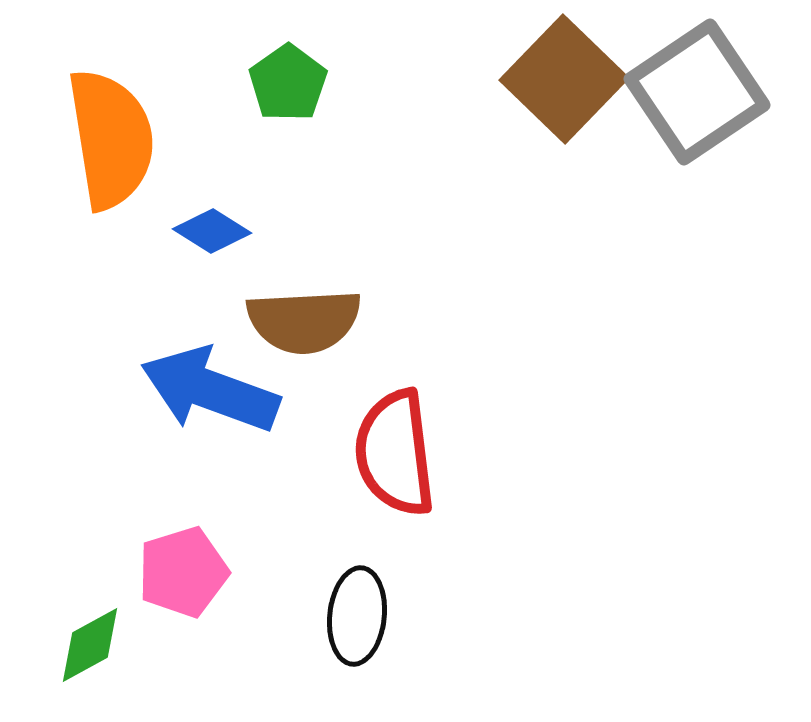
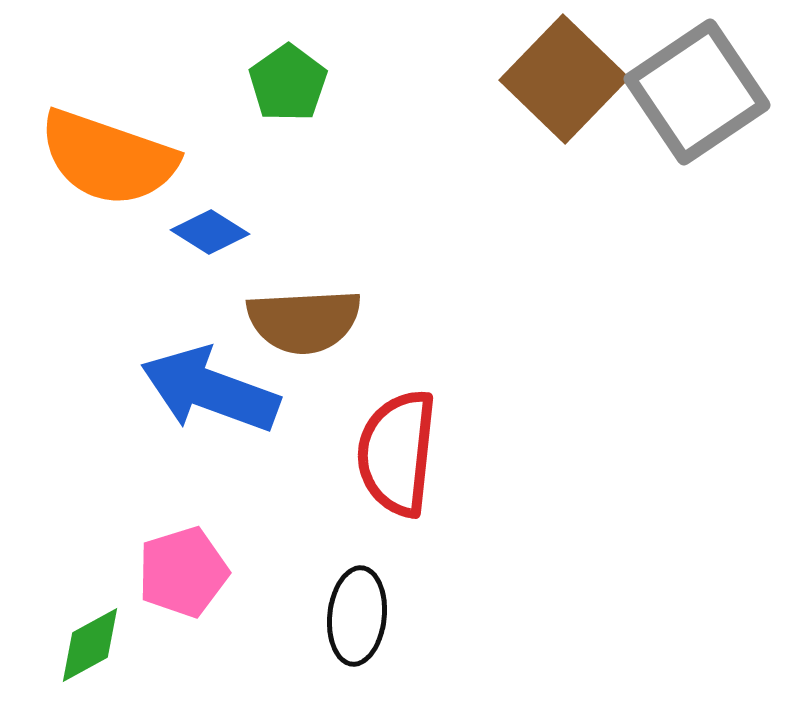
orange semicircle: moved 3 px left, 19 px down; rotated 118 degrees clockwise
blue diamond: moved 2 px left, 1 px down
red semicircle: moved 2 px right; rotated 13 degrees clockwise
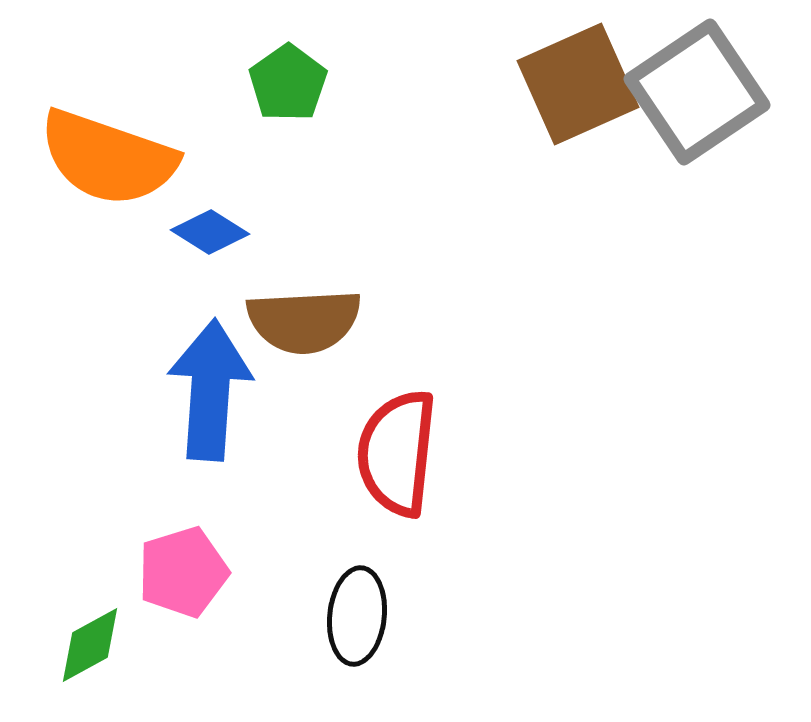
brown square: moved 14 px right, 5 px down; rotated 22 degrees clockwise
blue arrow: rotated 74 degrees clockwise
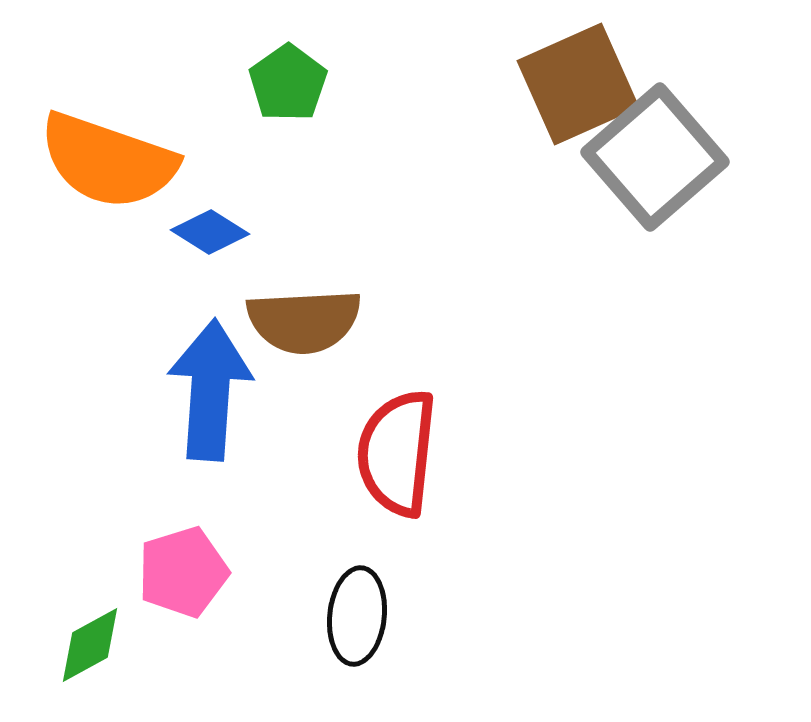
gray square: moved 42 px left, 65 px down; rotated 7 degrees counterclockwise
orange semicircle: moved 3 px down
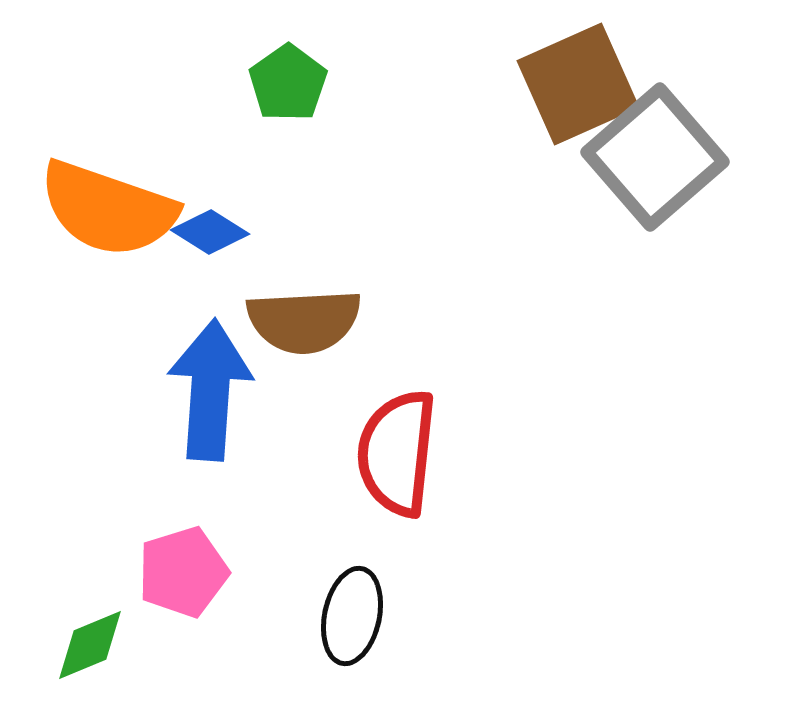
orange semicircle: moved 48 px down
black ellipse: moved 5 px left; rotated 6 degrees clockwise
green diamond: rotated 6 degrees clockwise
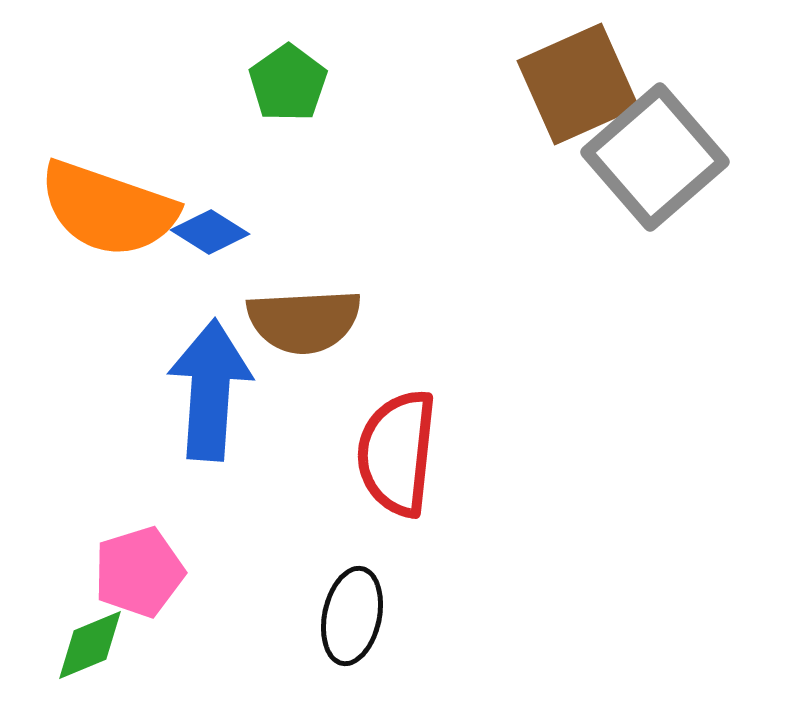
pink pentagon: moved 44 px left
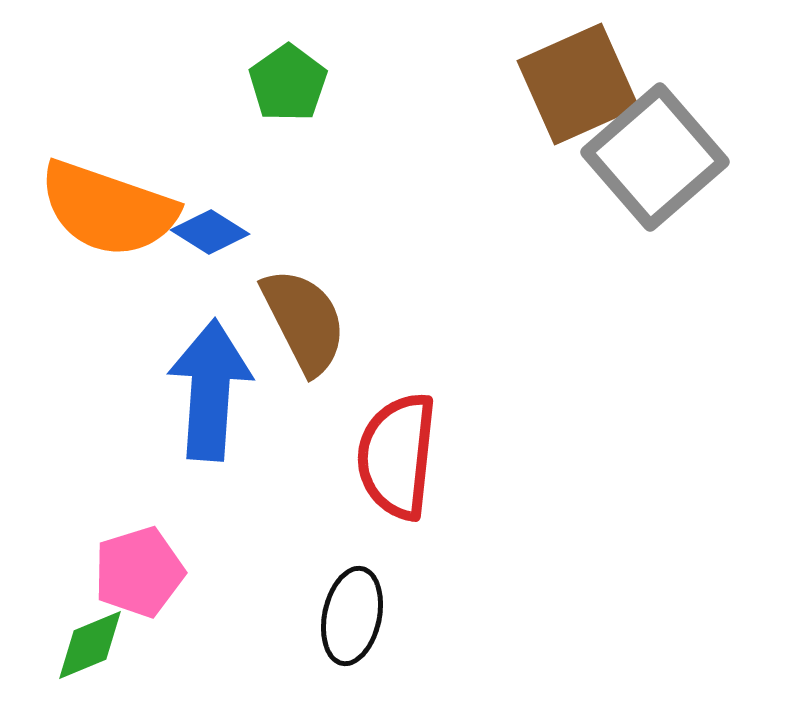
brown semicircle: rotated 114 degrees counterclockwise
red semicircle: moved 3 px down
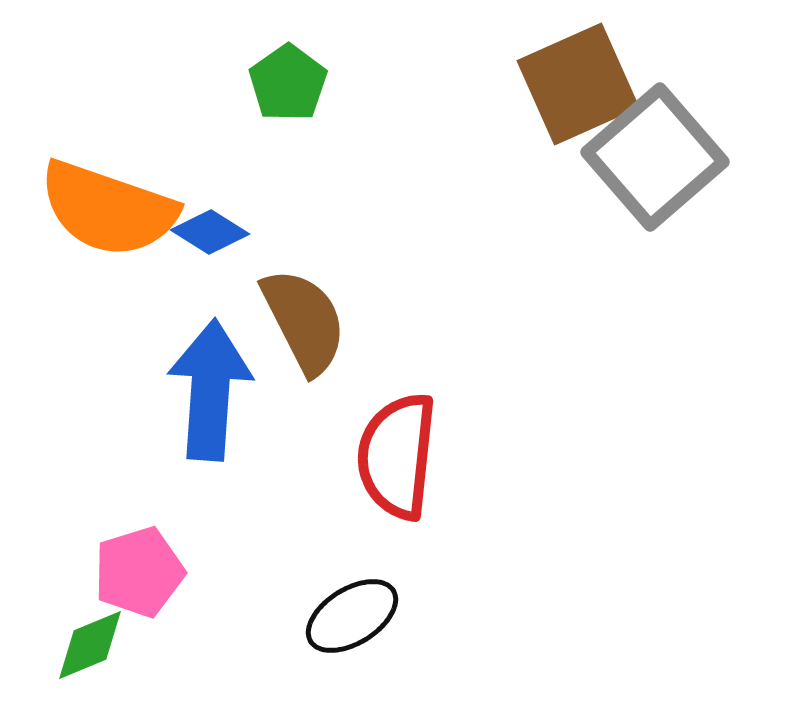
black ellipse: rotated 46 degrees clockwise
